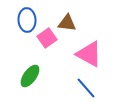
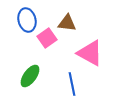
blue ellipse: rotated 10 degrees counterclockwise
pink triangle: moved 1 px right, 1 px up
blue line: moved 14 px left, 4 px up; rotated 30 degrees clockwise
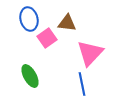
blue ellipse: moved 2 px right, 1 px up
pink triangle: rotated 44 degrees clockwise
green ellipse: rotated 65 degrees counterclockwise
blue line: moved 10 px right
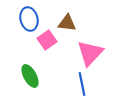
pink square: moved 2 px down
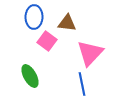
blue ellipse: moved 5 px right, 2 px up; rotated 15 degrees clockwise
pink square: moved 1 px down; rotated 18 degrees counterclockwise
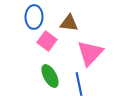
brown triangle: moved 2 px right
green ellipse: moved 20 px right
blue line: moved 3 px left
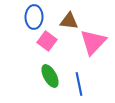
brown triangle: moved 2 px up
pink triangle: moved 3 px right, 11 px up
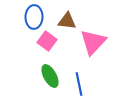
brown triangle: moved 2 px left
